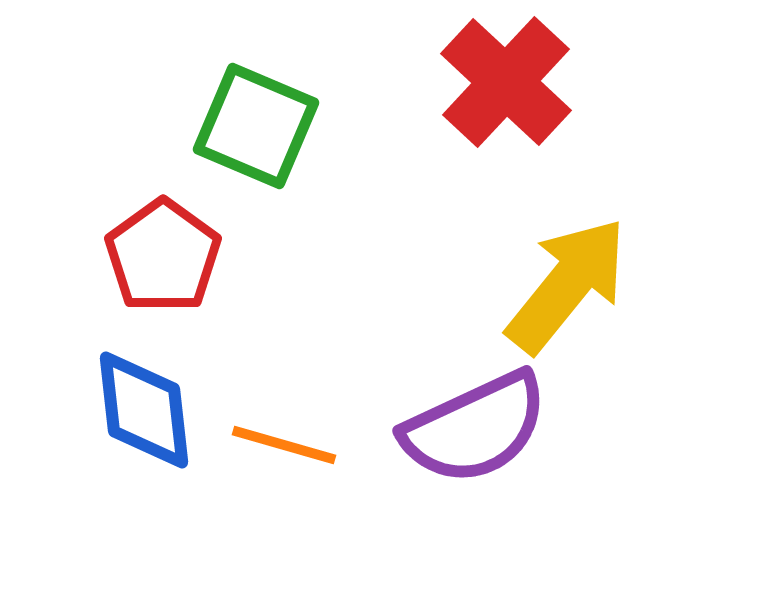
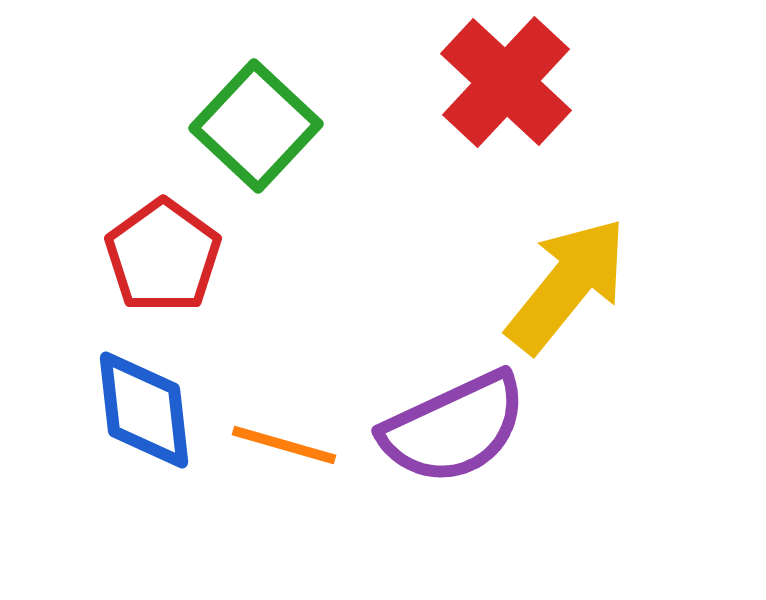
green square: rotated 20 degrees clockwise
purple semicircle: moved 21 px left
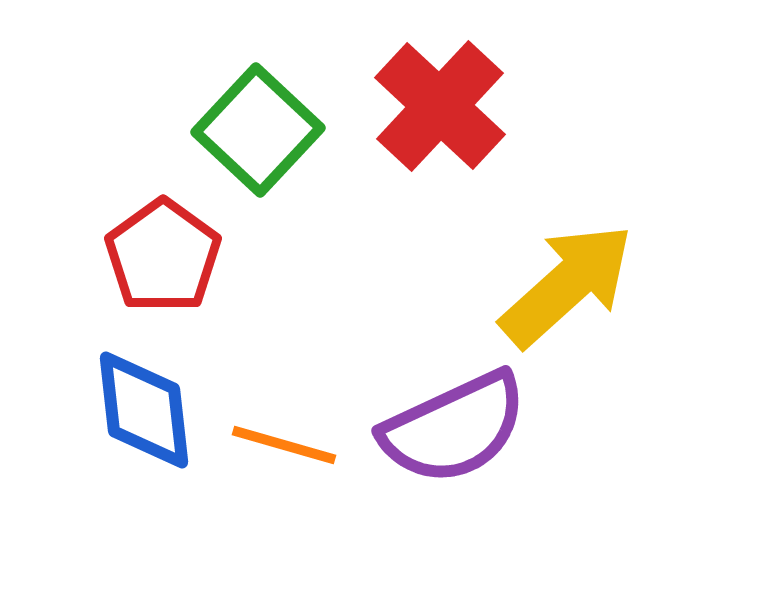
red cross: moved 66 px left, 24 px down
green square: moved 2 px right, 4 px down
yellow arrow: rotated 9 degrees clockwise
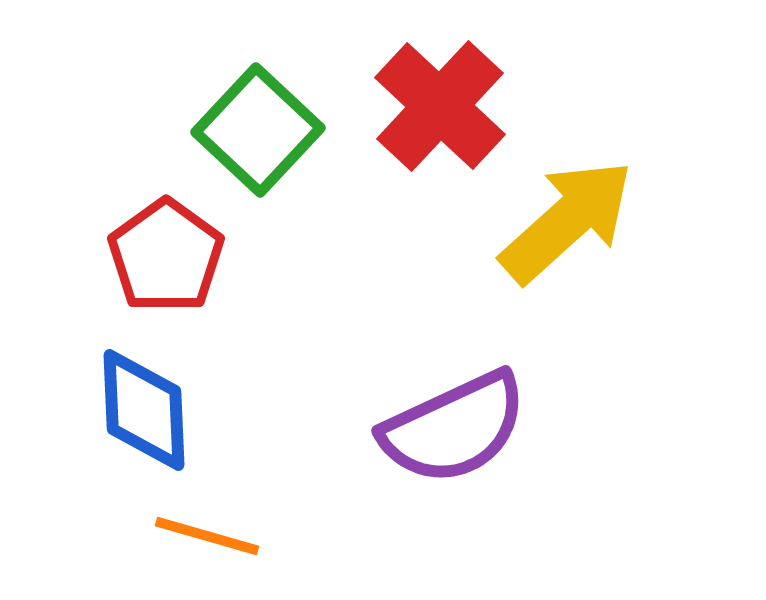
red pentagon: moved 3 px right
yellow arrow: moved 64 px up
blue diamond: rotated 4 degrees clockwise
orange line: moved 77 px left, 91 px down
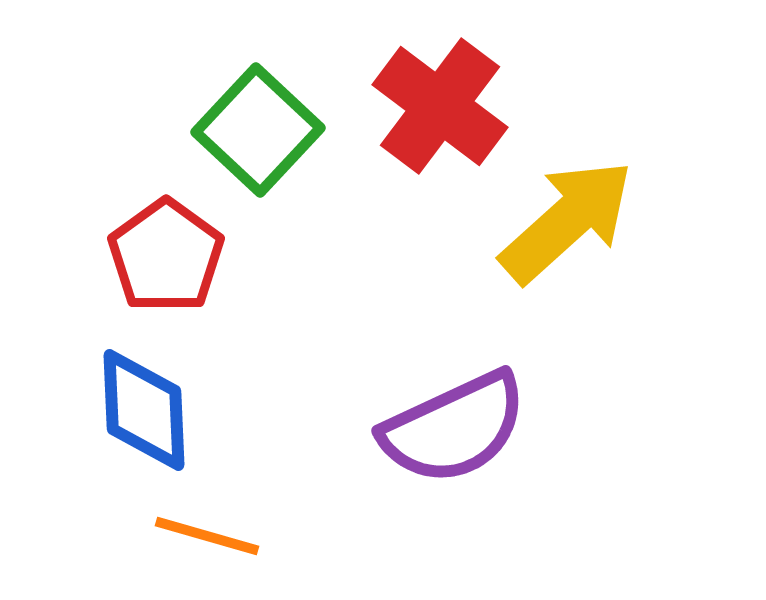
red cross: rotated 6 degrees counterclockwise
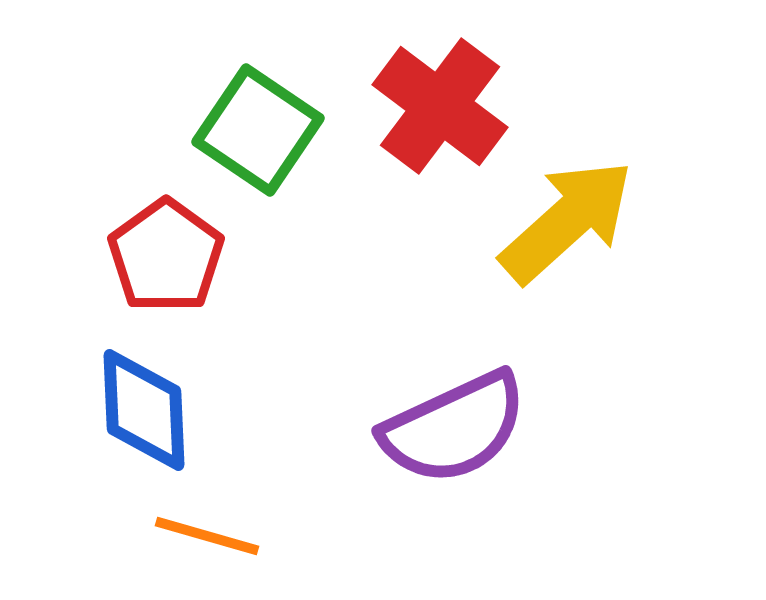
green square: rotated 9 degrees counterclockwise
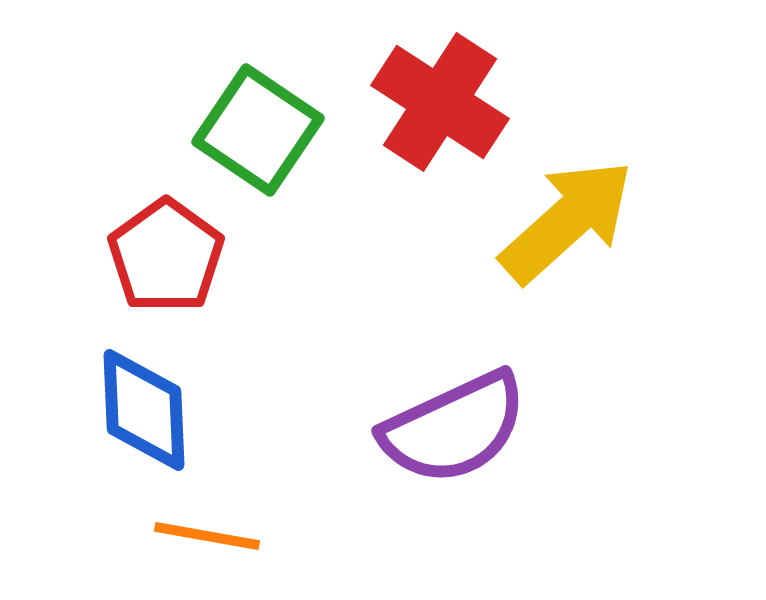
red cross: moved 4 px up; rotated 4 degrees counterclockwise
orange line: rotated 6 degrees counterclockwise
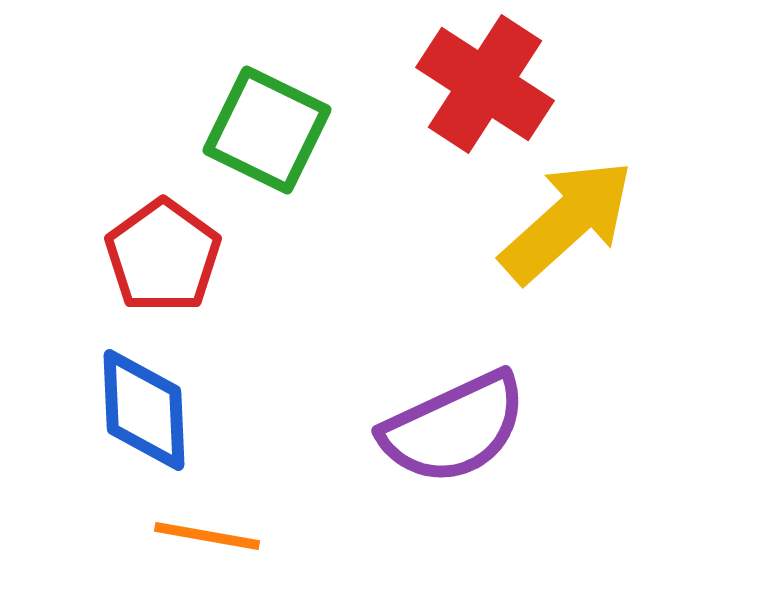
red cross: moved 45 px right, 18 px up
green square: moved 9 px right; rotated 8 degrees counterclockwise
red pentagon: moved 3 px left
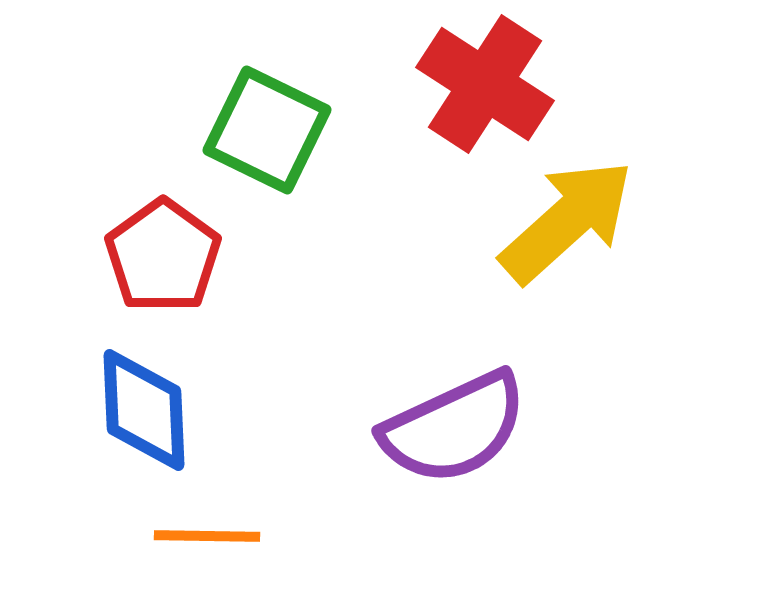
orange line: rotated 9 degrees counterclockwise
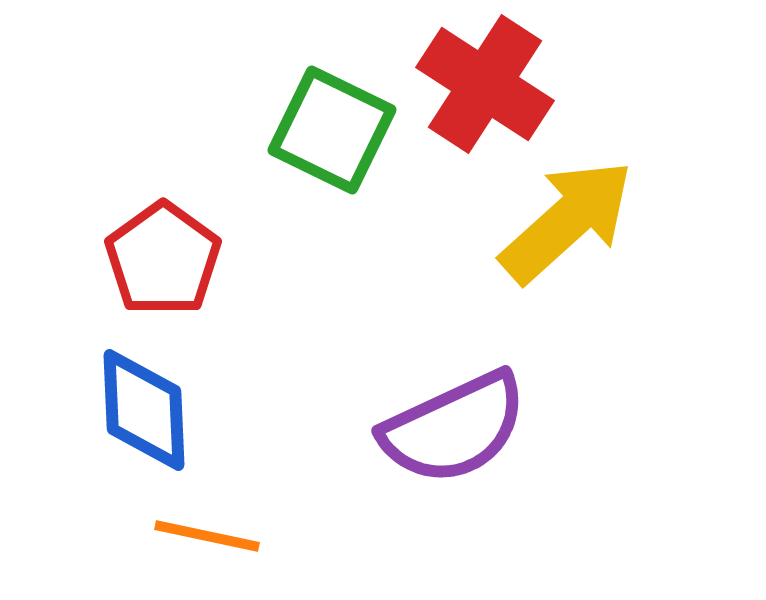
green square: moved 65 px right
red pentagon: moved 3 px down
orange line: rotated 11 degrees clockwise
